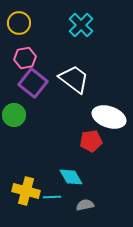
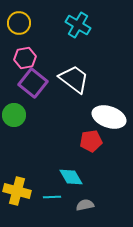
cyan cross: moved 3 px left; rotated 15 degrees counterclockwise
yellow cross: moved 9 px left
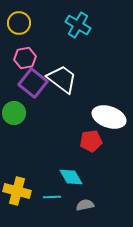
white trapezoid: moved 12 px left
green circle: moved 2 px up
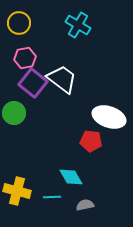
red pentagon: rotated 15 degrees clockwise
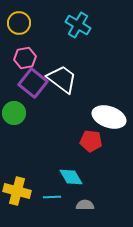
gray semicircle: rotated 12 degrees clockwise
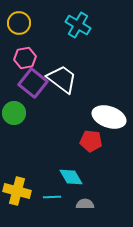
gray semicircle: moved 1 px up
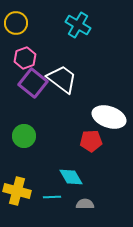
yellow circle: moved 3 px left
pink hexagon: rotated 10 degrees counterclockwise
green circle: moved 10 px right, 23 px down
red pentagon: rotated 10 degrees counterclockwise
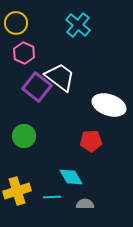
cyan cross: rotated 10 degrees clockwise
pink hexagon: moved 1 px left, 5 px up; rotated 15 degrees counterclockwise
white trapezoid: moved 2 px left, 2 px up
purple square: moved 4 px right, 4 px down
white ellipse: moved 12 px up
yellow cross: rotated 32 degrees counterclockwise
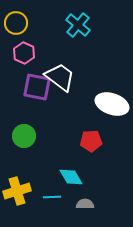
purple square: rotated 28 degrees counterclockwise
white ellipse: moved 3 px right, 1 px up
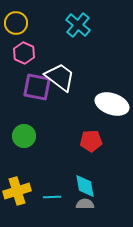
cyan diamond: moved 14 px right, 9 px down; rotated 20 degrees clockwise
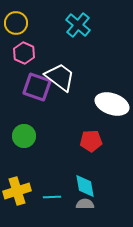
purple square: rotated 8 degrees clockwise
